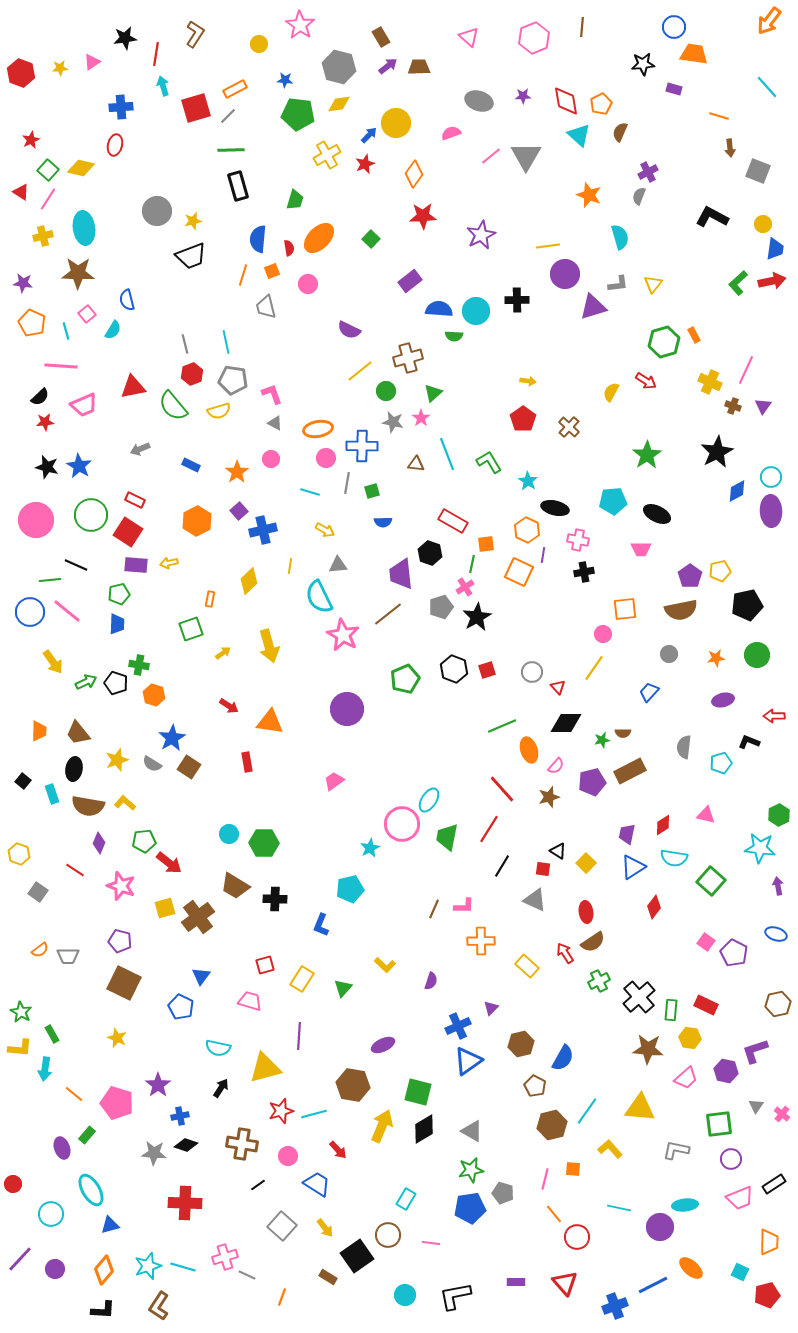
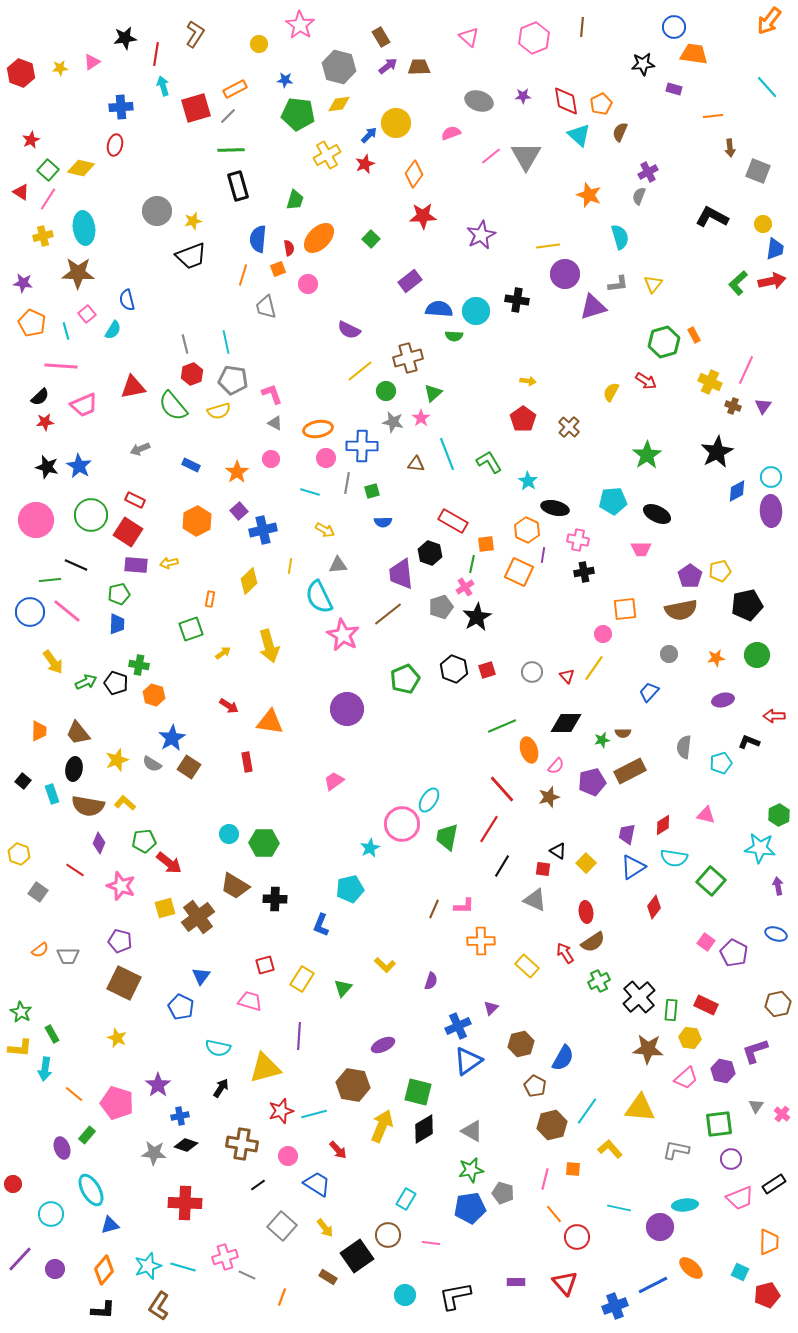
orange line at (719, 116): moved 6 px left; rotated 24 degrees counterclockwise
orange square at (272, 271): moved 6 px right, 2 px up
black cross at (517, 300): rotated 10 degrees clockwise
red triangle at (558, 687): moved 9 px right, 11 px up
purple hexagon at (726, 1071): moved 3 px left
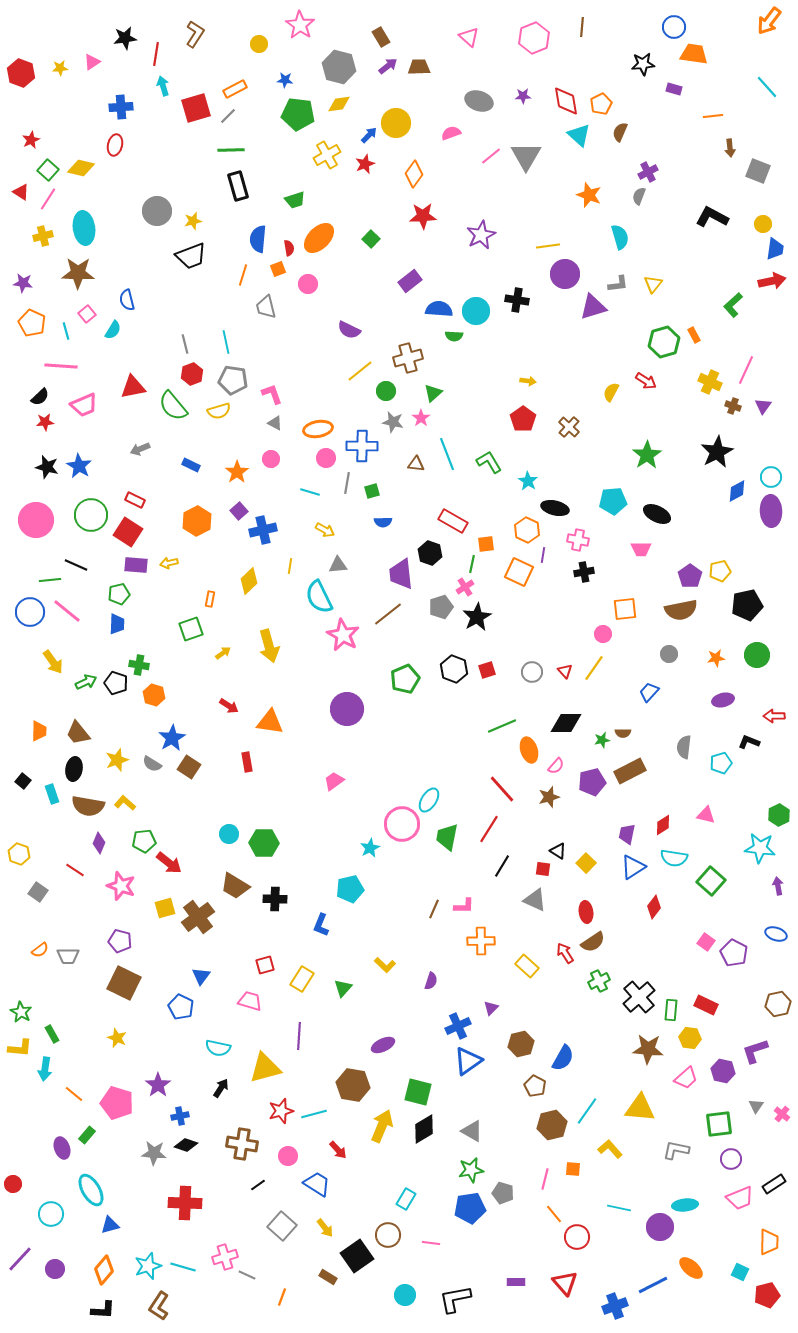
green trapezoid at (295, 200): rotated 55 degrees clockwise
green L-shape at (738, 283): moved 5 px left, 22 px down
red triangle at (567, 676): moved 2 px left, 5 px up
black L-shape at (455, 1296): moved 3 px down
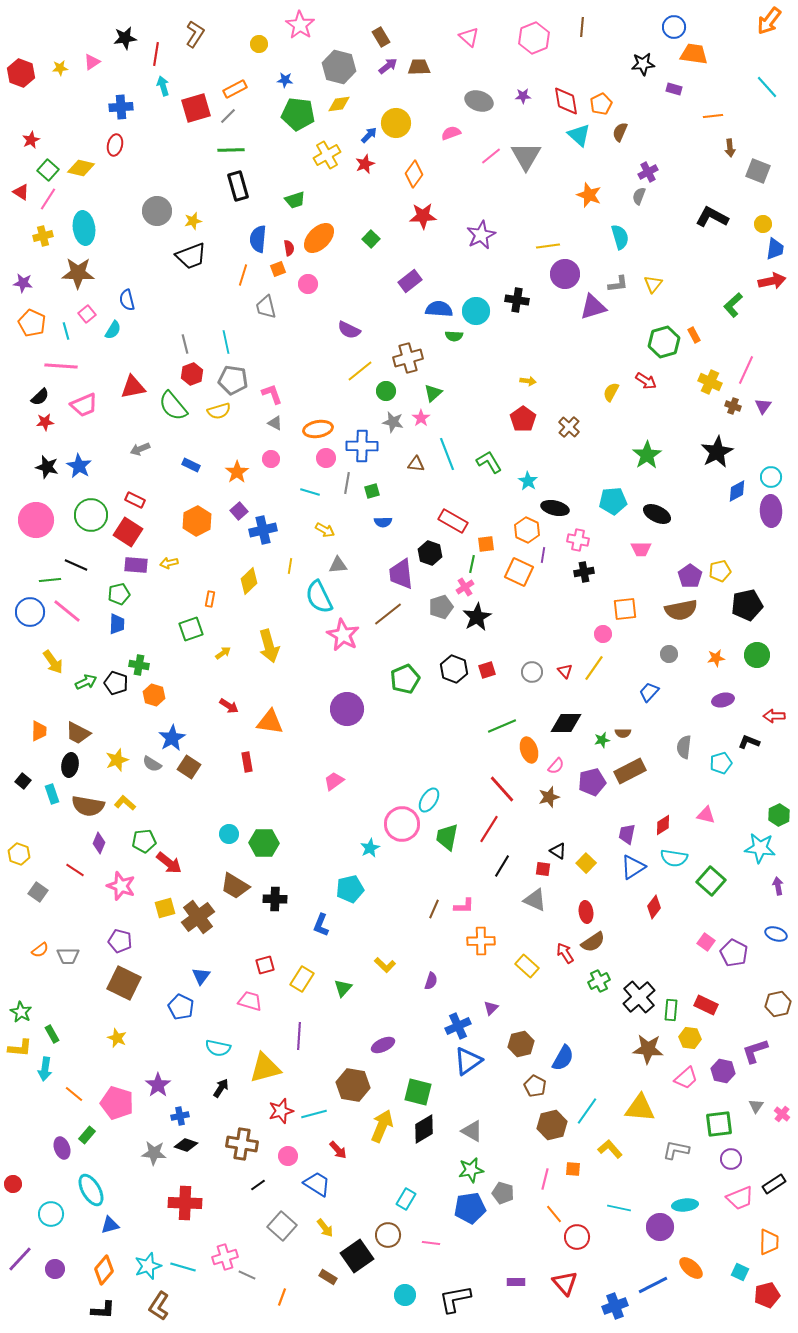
brown trapezoid at (78, 733): rotated 24 degrees counterclockwise
black ellipse at (74, 769): moved 4 px left, 4 px up
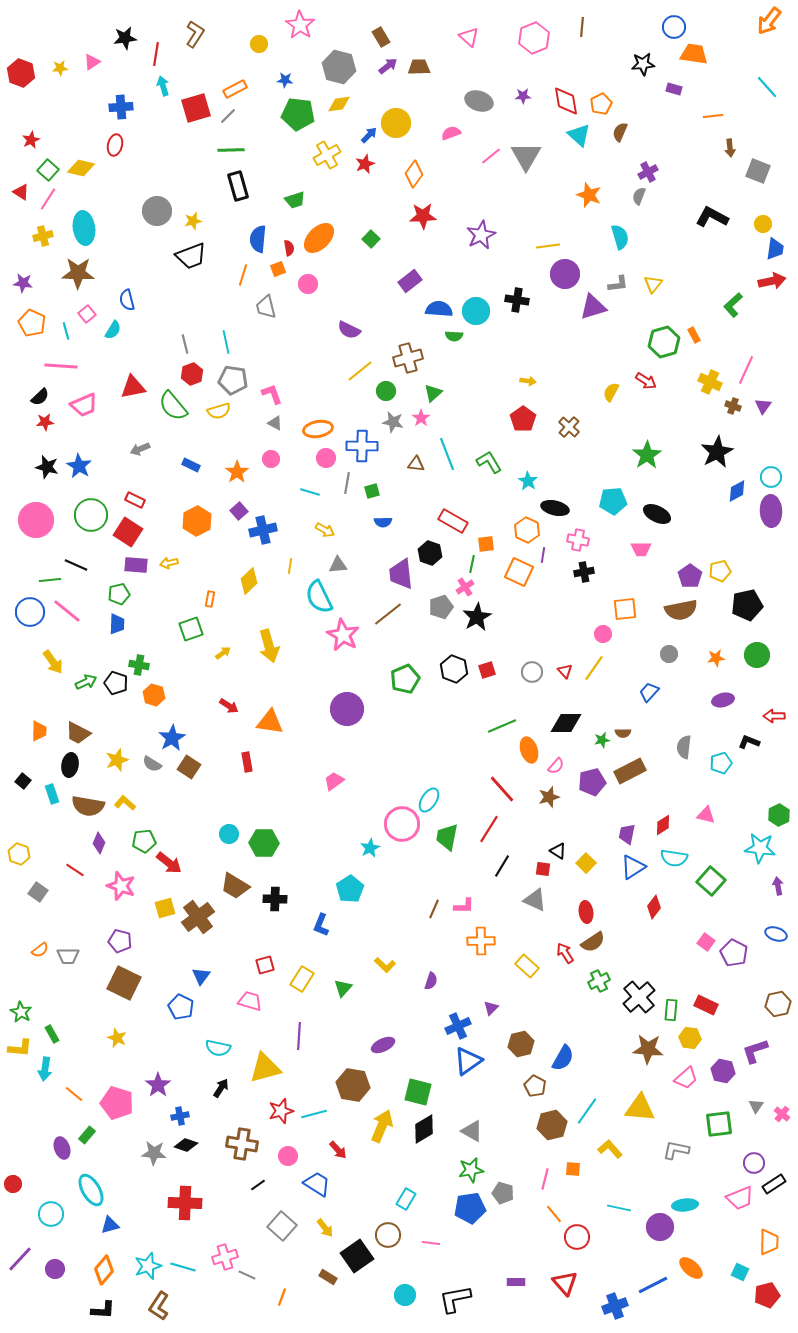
cyan pentagon at (350, 889): rotated 20 degrees counterclockwise
purple circle at (731, 1159): moved 23 px right, 4 px down
